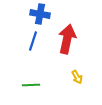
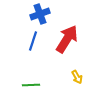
blue cross: rotated 30 degrees counterclockwise
red arrow: rotated 20 degrees clockwise
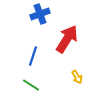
blue line: moved 15 px down
green line: rotated 36 degrees clockwise
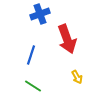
red arrow: rotated 128 degrees clockwise
blue line: moved 2 px left, 1 px up
green line: moved 2 px right, 1 px down
